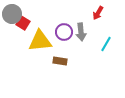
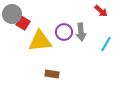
red arrow: moved 3 px right, 2 px up; rotated 80 degrees counterclockwise
brown rectangle: moved 8 px left, 13 px down
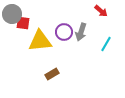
red square: rotated 24 degrees counterclockwise
gray arrow: rotated 24 degrees clockwise
brown rectangle: rotated 40 degrees counterclockwise
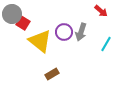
red square: rotated 24 degrees clockwise
yellow triangle: rotated 45 degrees clockwise
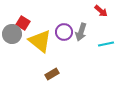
gray circle: moved 20 px down
cyan line: rotated 49 degrees clockwise
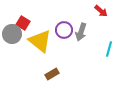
purple circle: moved 2 px up
cyan line: moved 3 px right, 5 px down; rotated 63 degrees counterclockwise
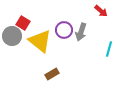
gray circle: moved 2 px down
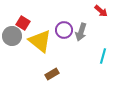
cyan line: moved 6 px left, 7 px down
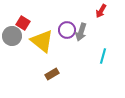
red arrow: rotated 80 degrees clockwise
purple circle: moved 3 px right
yellow triangle: moved 2 px right
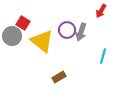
brown rectangle: moved 7 px right, 3 px down
